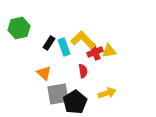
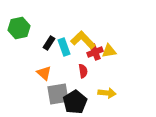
yellow arrow: rotated 24 degrees clockwise
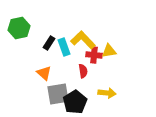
red cross: moved 1 px left, 3 px down; rotated 28 degrees clockwise
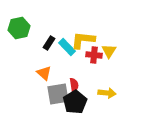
yellow L-shape: rotated 40 degrees counterclockwise
cyan rectangle: moved 3 px right; rotated 24 degrees counterclockwise
yellow triangle: rotated 49 degrees counterclockwise
red semicircle: moved 9 px left, 14 px down
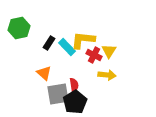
red cross: rotated 21 degrees clockwise
yellow arrow: moved 18 px up
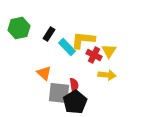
black rectangle: moved 9 px up
gray square: moved 1 px right, 1 px up; rotated 15 degrees clockwise
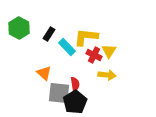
green hexagon: rotated 20 degrees counterclockwise
yellow L-shape: moved 3 px right, 3 px up
red semicircle: moved 1 px right, 1 px up
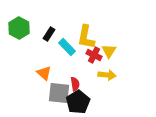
yellow L-shape: rotated 85 degrees counterclockwise
black pentagon: moved 3 px right
